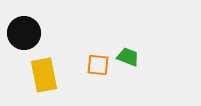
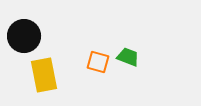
black circle: moved 3 px down
orange square: moved 3 px up; rotated 10 degrees clockwise
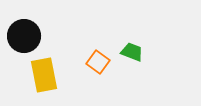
green trapezoid: moved 4 px right, 5 px up
orange square: rotated 20 degrees clockwise
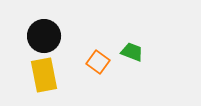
black circle: moved 20 px right
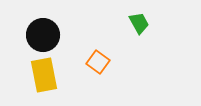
black circle: moved 1 px left, 1 px up
green trapezoid: moved 7 px right, 29 px up; rotated 40 degrees clockwise
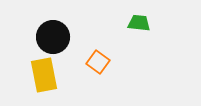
green trapezoid: rotated 55 degrees counterclockwise
black circle: moved 10 px right, 2 px down
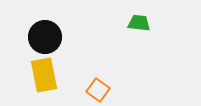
black circle: moved 8 px left
orange square: moved 28 px down
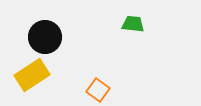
green trapezoid: moved 6 px left, 1 px down
yellow rectangle: moved 12 px left; rotated 68 degrees clockwise
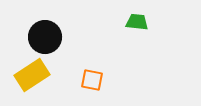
green trapezoid: moved 4 px right, 2 px up
orange square: moved 6 px left, 10 px up; rotated 25 degrees counterclockwise
